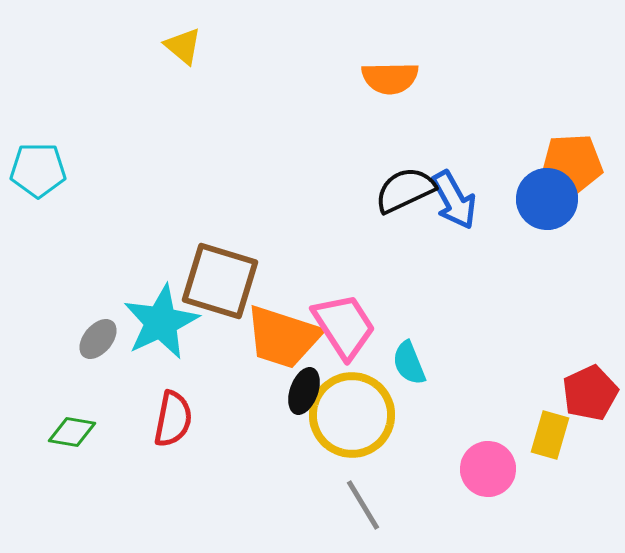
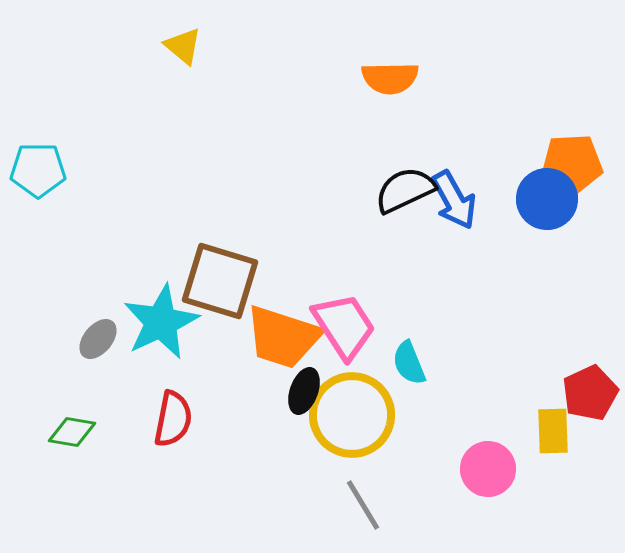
yellow rectangle: moved 3 px right, 4 px up; rotated 18 degrees counterclockwise
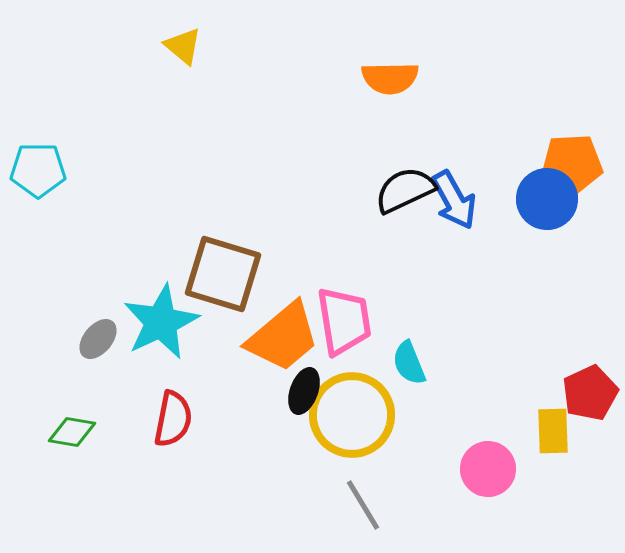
brown square: moved 3 px right, 7 px up
pink trapezoid: moved 5 px up; rotated 24 degrees clockwise
orange trapezoid: rotated 58 degrees counterclockwise
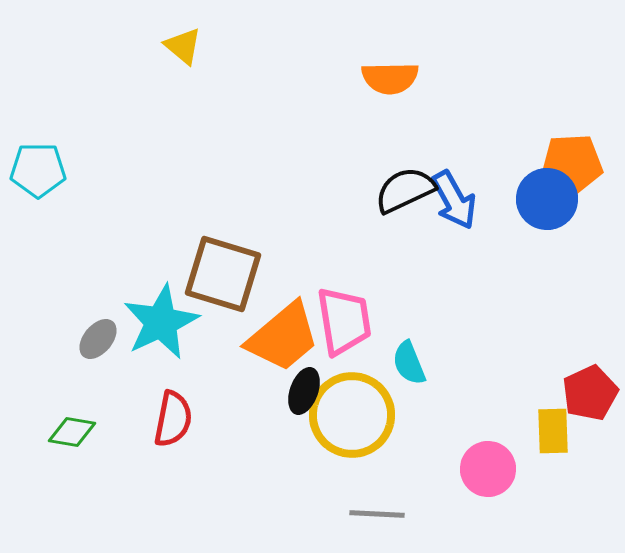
gray line: moved 14 px right, 9 px down; rotated 56 degrees counterclockwise
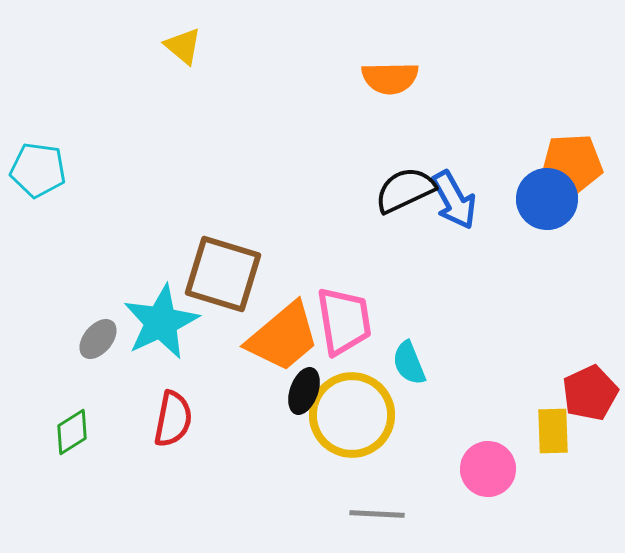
cyan pentagon: rotated 8 degrees clockwise
green diamond: rotated 42 degrees counterclockwise
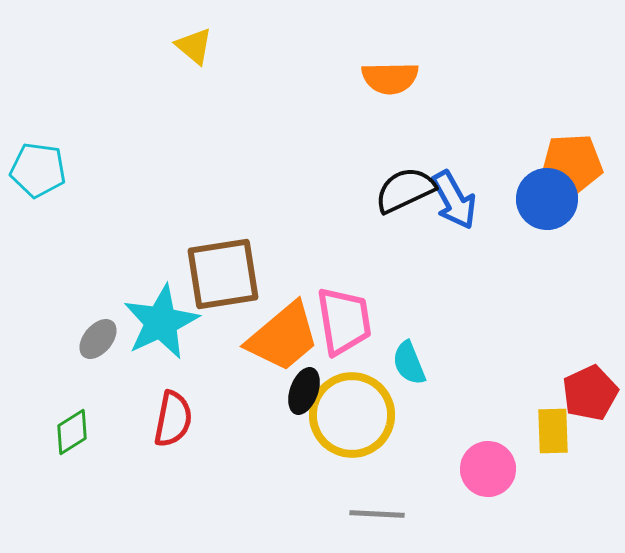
yellow triangle: moved 11 px right
brown square: rotated 26 degrees counterclockwise
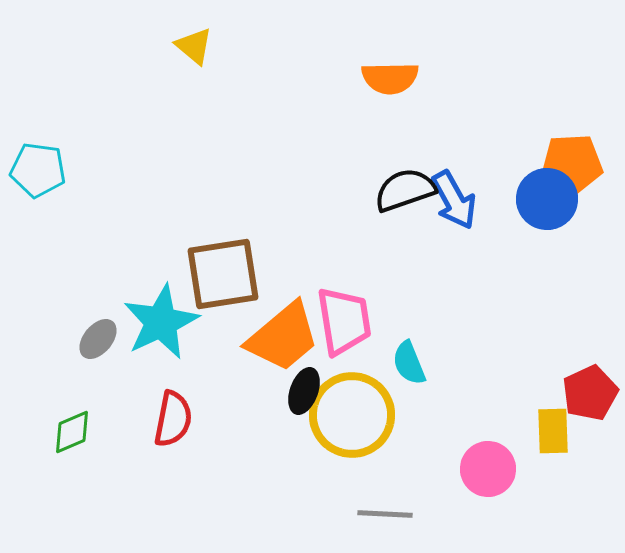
black semicircle: rotated 6 degrees clockwise
green diamond: rotated 9 degrees clockwise
gray line: moved 8 px right
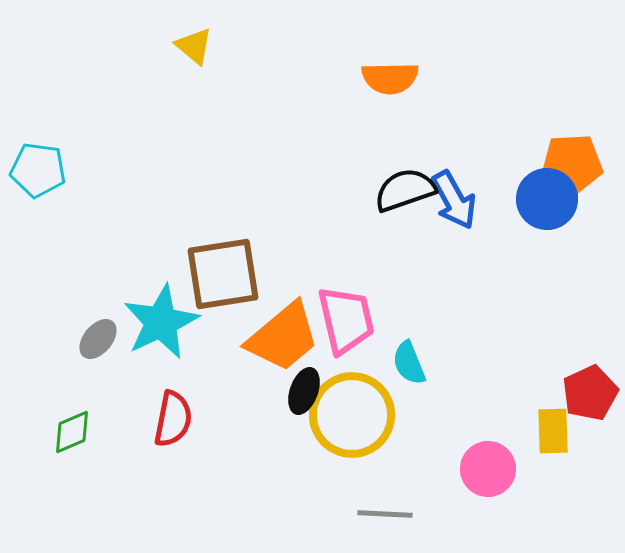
pink trapezoid: moved 2 px right, 1 px up; rotated 4 degrees counterclockwise
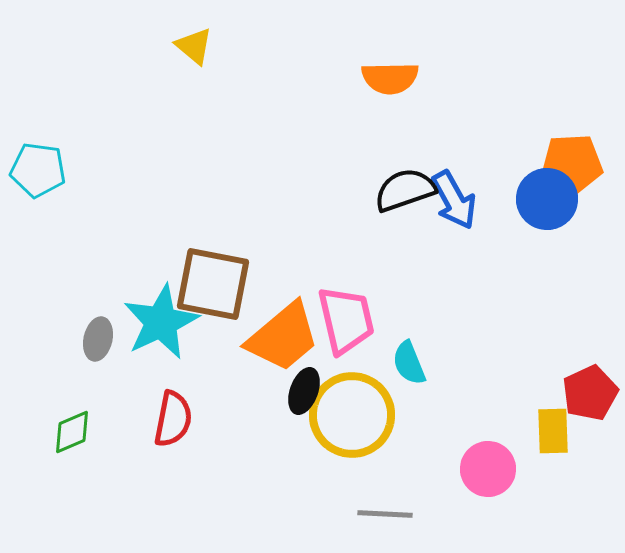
brown square: moved 10 px left, 10 px down; rotated 20 degrees clockwise
gray ellipse: rotated 27 degrees counterclockwise
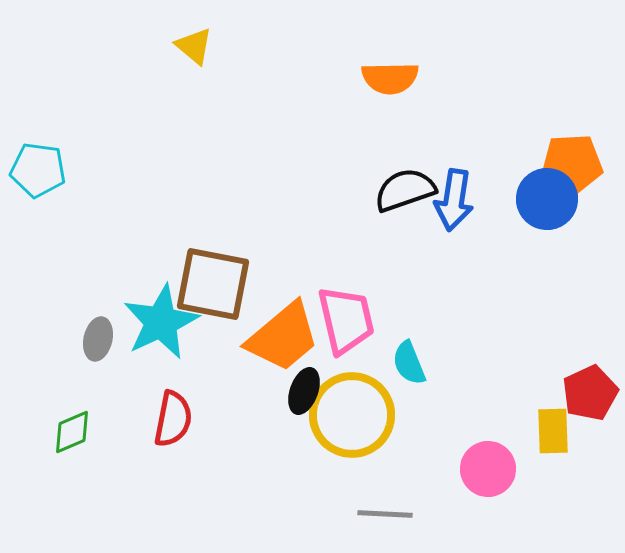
blue arrow: rotated 38 degrees clockwise
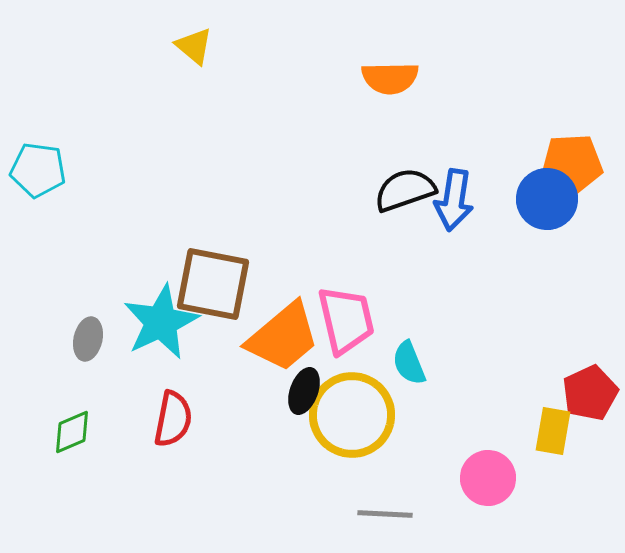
gray ellipse: moved 10 px left
yellow rectangle: rotated 12 degrees clockwise
pink circle: moved 9 px down
